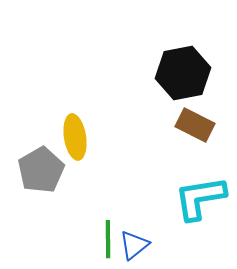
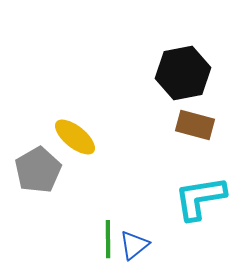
brown rectangle: rotated 12 degrees counterclockwise
yellow ellipse: rotated 42 degrees counterclockwise
gray pentagon: moved 3 px left
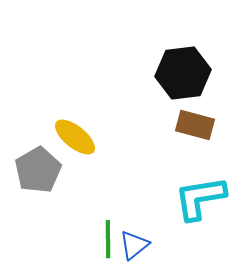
black hexagon: rotated 4 degrees clockwise
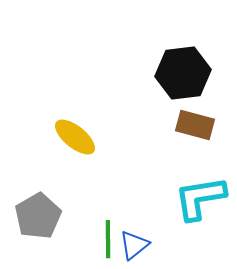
gray pentagon: moved 46 px down
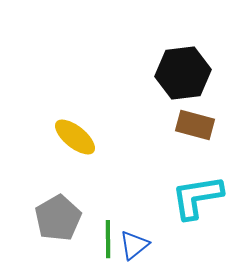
cyan L-shape: moved 3 px left, 1 px up
gray pentagon: moved 20 px right, 2 px down
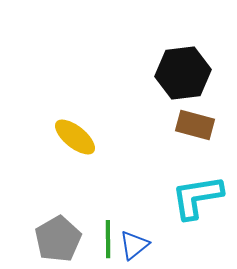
gray pentagon: moved 21 px down
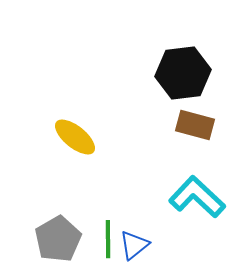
cyan L-shape: rotated 52 degrees clockwise
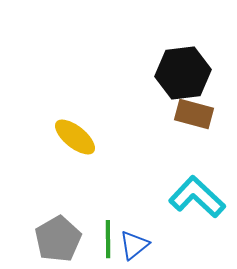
brown rectangle: moved 1 px left, 11 px up
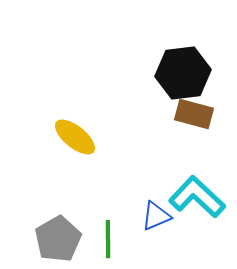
blue triangle: moved 22 px right, 29 px up; rotated 16 degrees clockwise
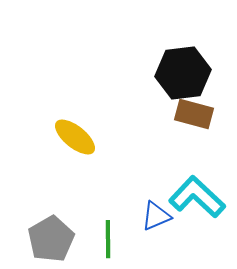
gray pentagon: moved 7 px left
